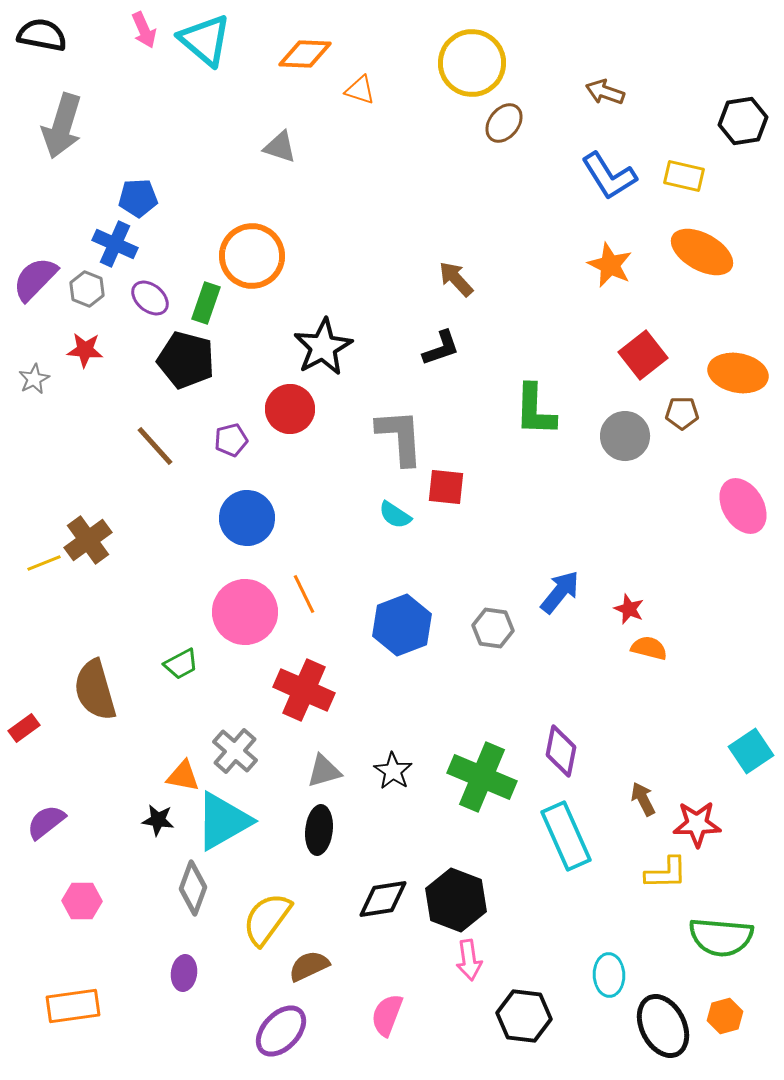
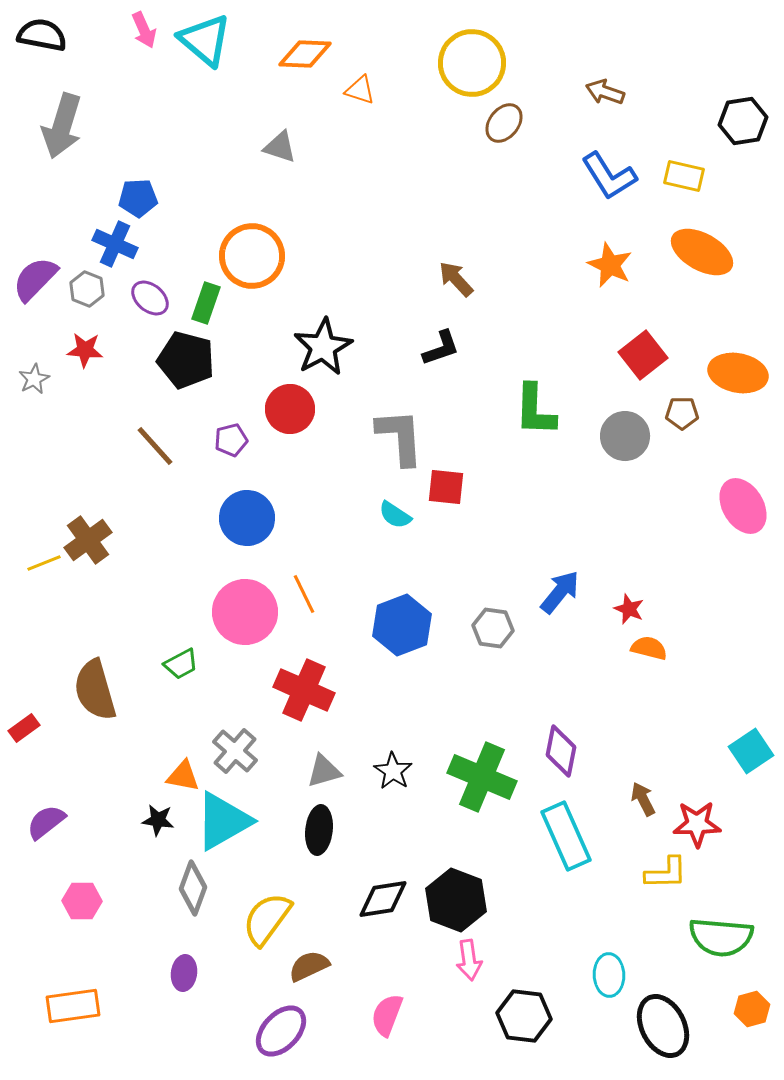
orange hexagon at (725, 1016): moved 27 px right, 7 px up
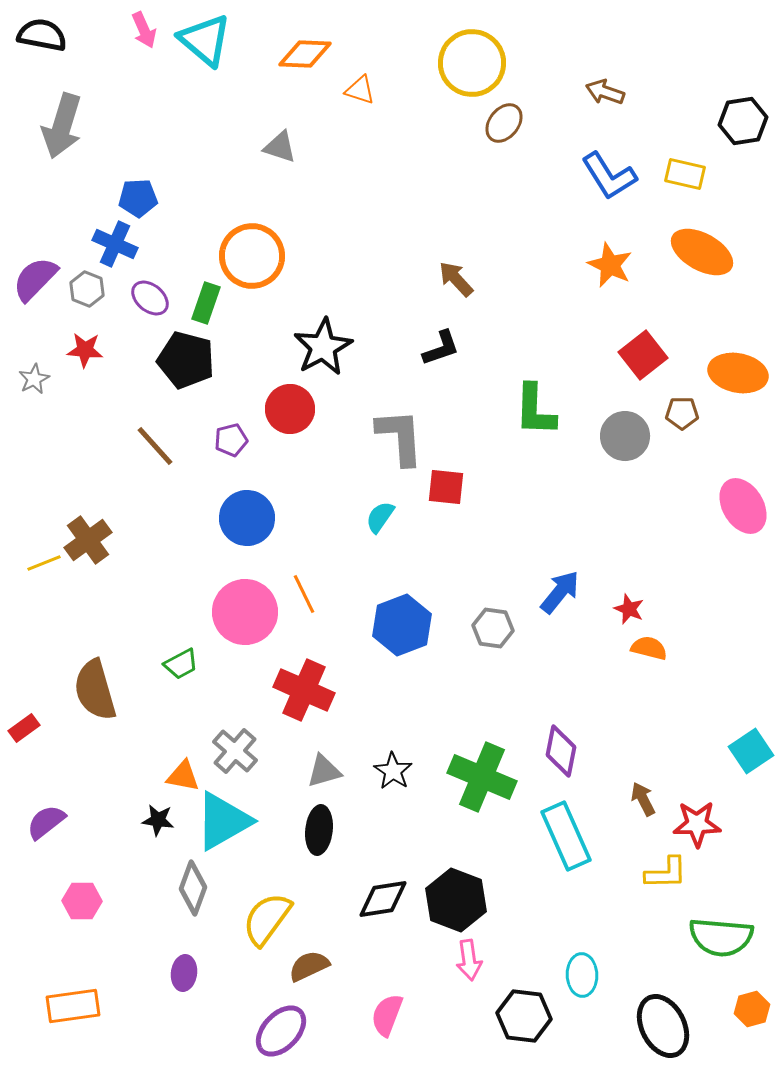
yellow rectangle at (684, 176): moved 1 px right, 2 px up
cyan semicircle at (395, 515): moved 15 px left, 2 px down; rotated 92 degrees clockwise
cyan ellipse at (609, 975): moved 27 px left
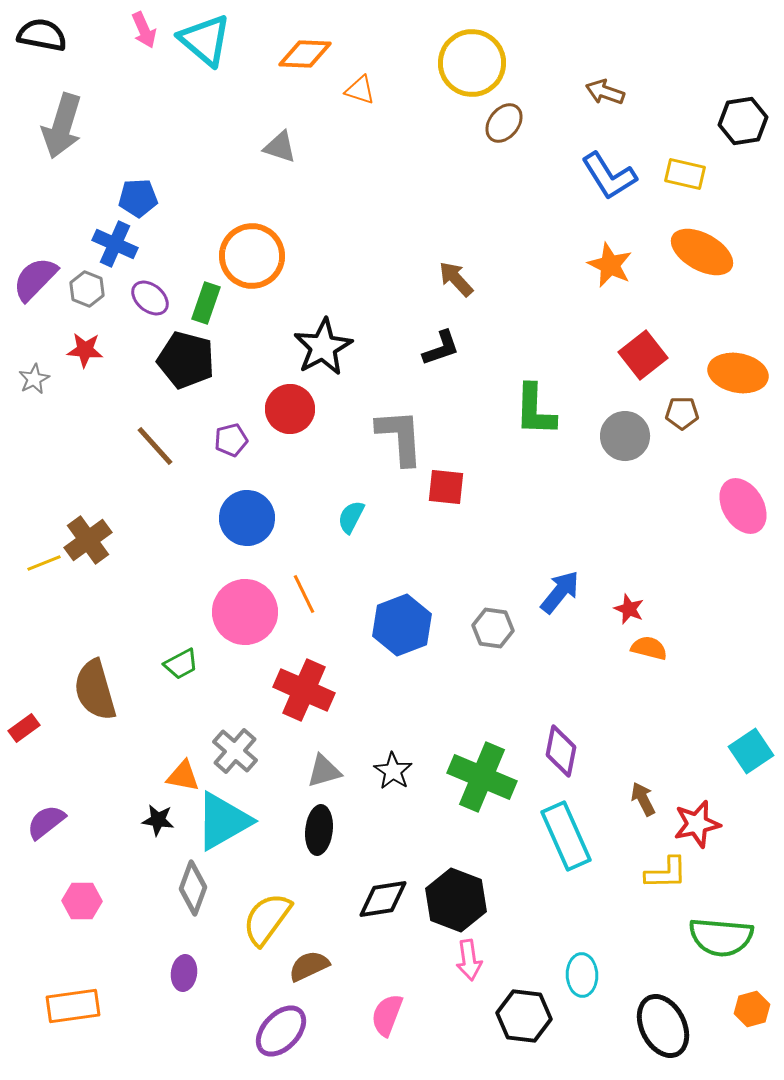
cyan semicircle at (380, 517): moved 29 px left; rotated 8 degrees counterclockwise
red star at (697, 824): rotated 12 degrees counterclockwise
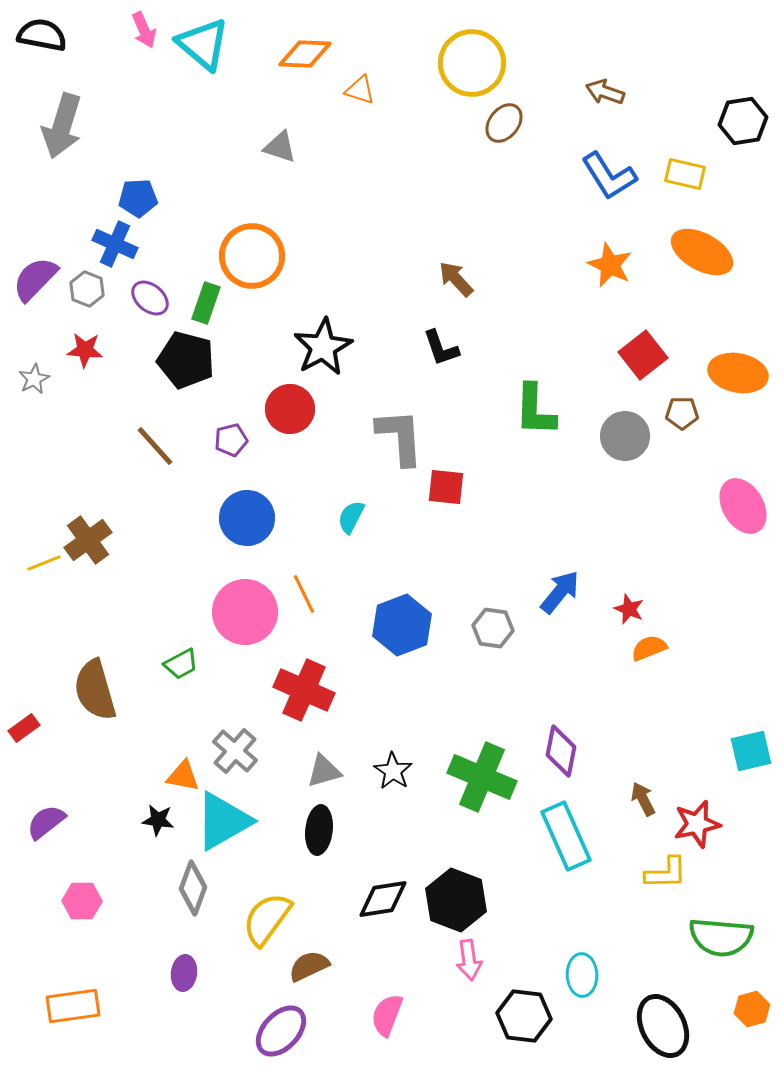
cyan triangle at (205, 40): moved 2 px left, 4 px down
black L-shape at (441, 348): rotated 90 degrees clockwise
orange semicircle at (649, 648): rotated 36 degrees counterclockwise
cyan square at (751, 751): rotated 21 degrees clockwise
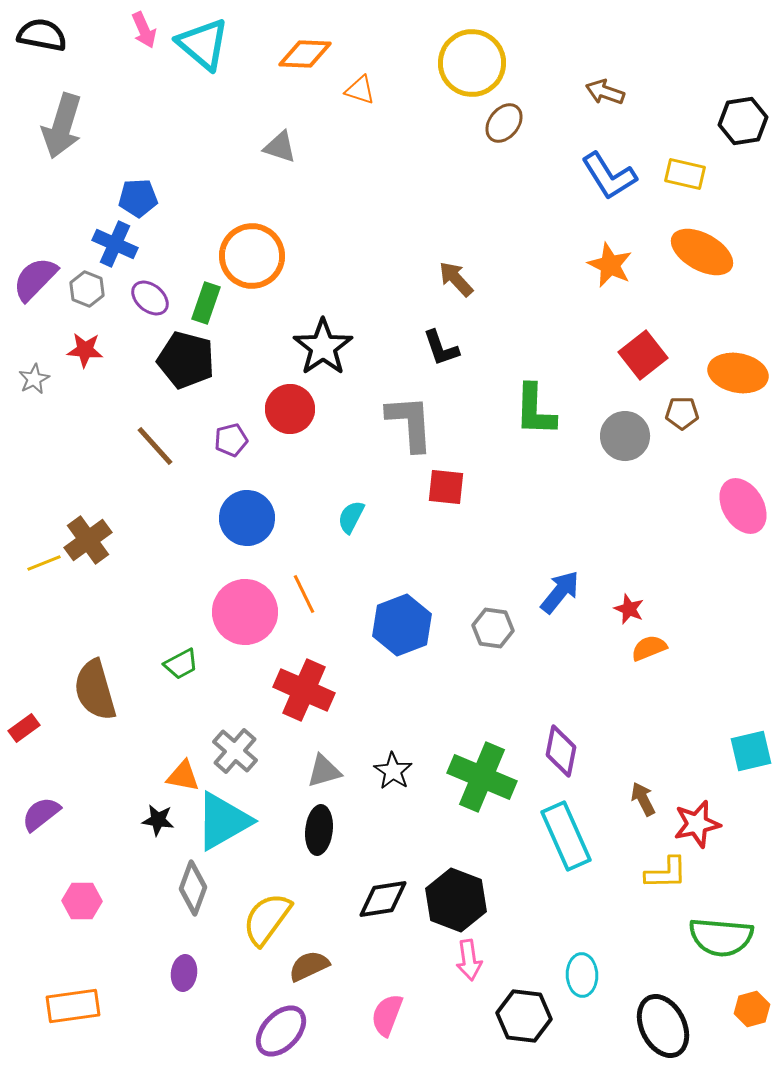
black star at (323, 347): rotated 6 degrees counterclockwise
gray L-shape at (400, 437): moved 10 px right, 14 px up
purple semicircle at (46, 822): moved 5 px left, 8 px up
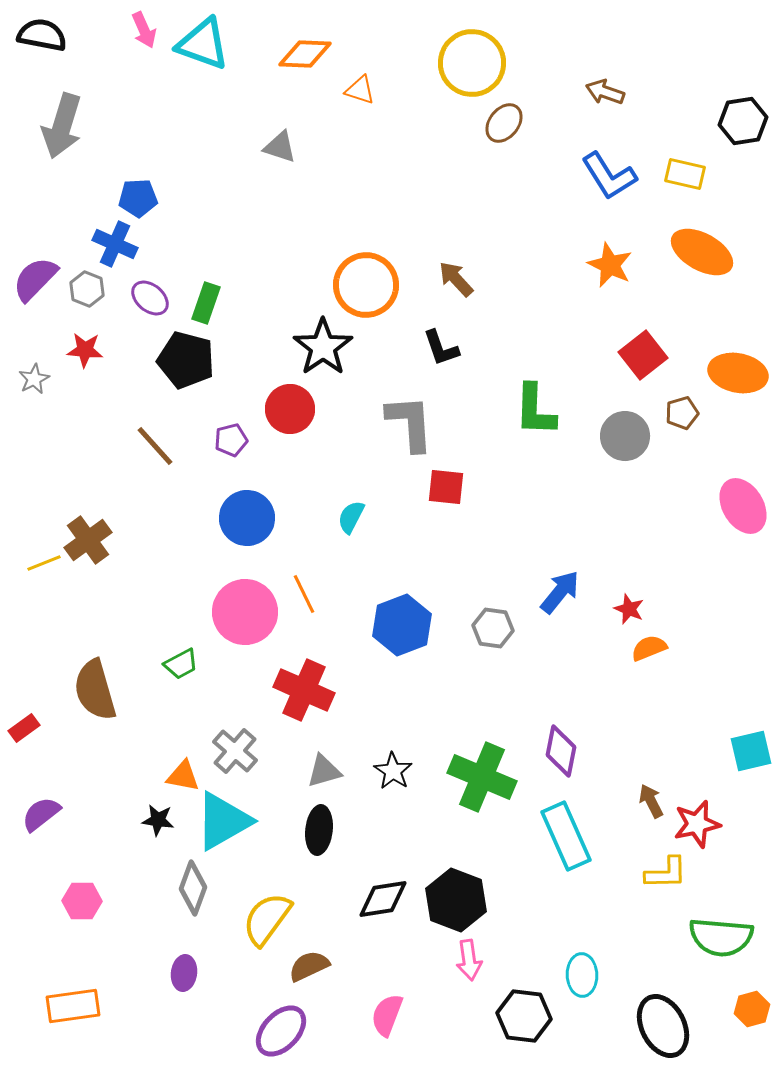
cyan triangle at (203, 44): rotated 20 degrees counterclockwise
orange circle at (252, 256): moved 114 px right, 29 px down
brown pentagon at (682, 413): rotated 16 degrees counterclockwise
brown arrow at (643, 799): moved 8 px right, 2 px down
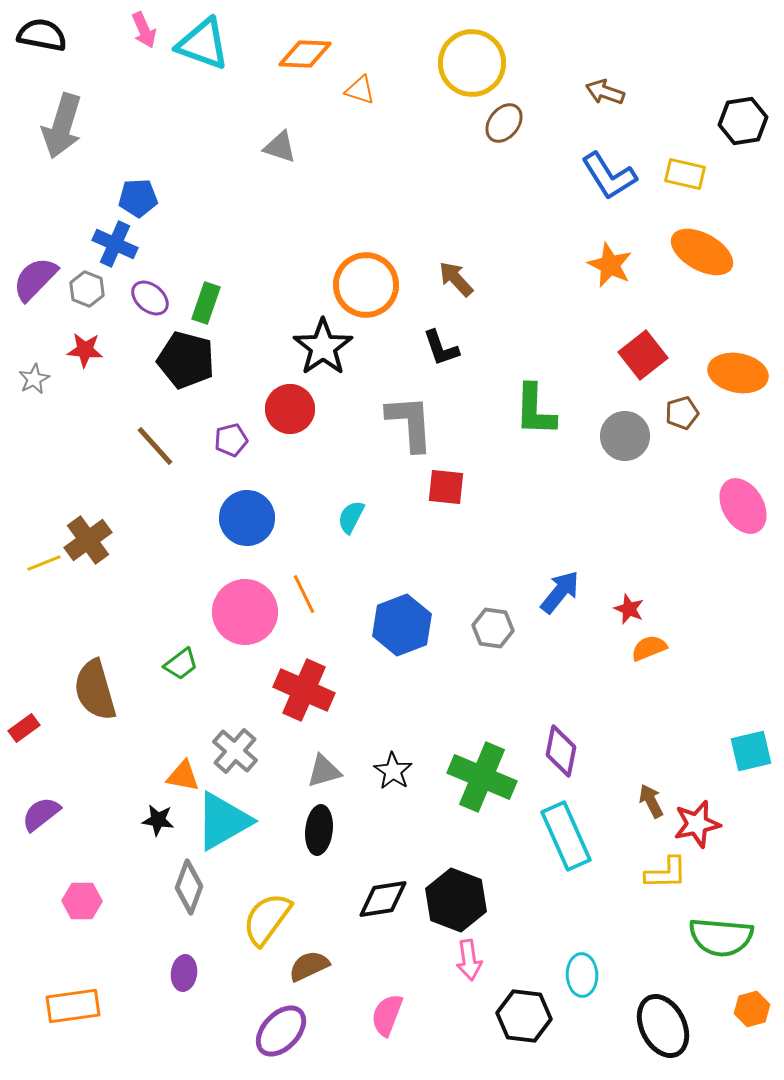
green trapezoid at (181, 664): rotated 9 degrees counterclockwise
gray diamond at (193, 888): moved 4 px left, 1 px up
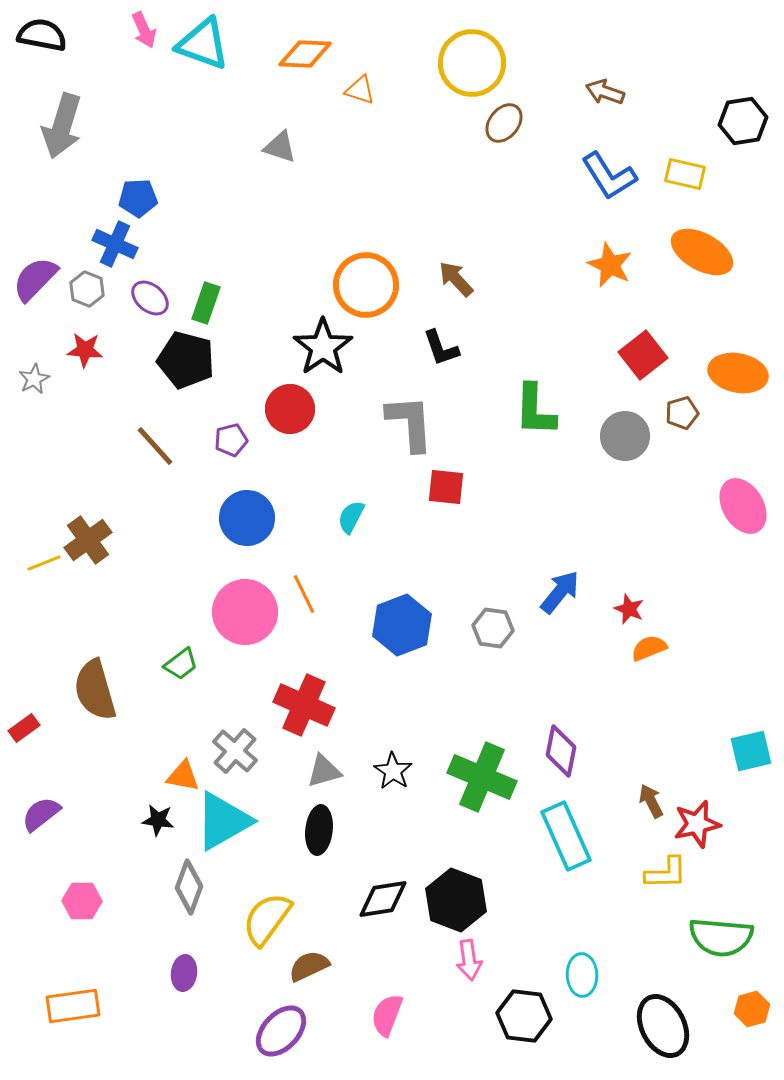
red cross at (304, 690): moved 15 px down
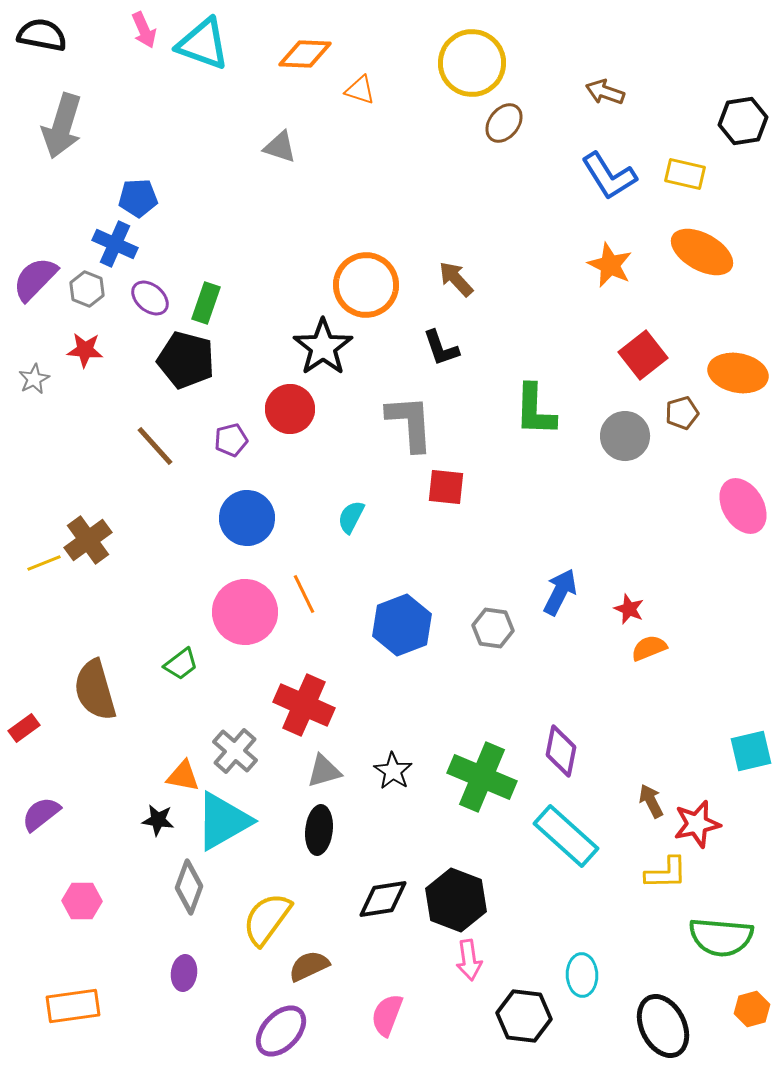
blue arrow at (560, 592): rotated 12 degrees counterclockwise
cyan rectangle at (566, 836): rotated 24 degrees counterclockwise
